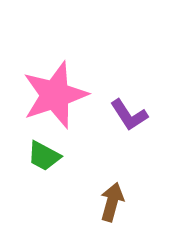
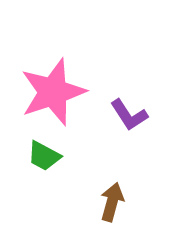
pink star: moved 2 px left, 3 px up
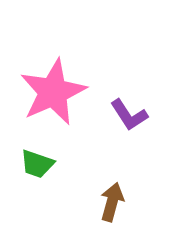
pink star: rotated 6 degrees counterclockwise
green trapezoid: moved 7 px left, 8 px down; rotated 9 degrees counterclockwise
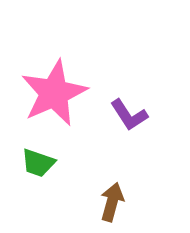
pink star: moved 1 px right, 1 px down
green trapezoid: moved 1 px right, 1 px up
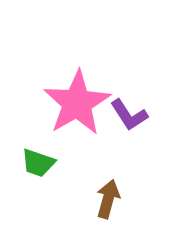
pink star: moved 23 px right, 10 px down; rotated 6 degrees counterclockwise
brown arrow: moved 4 px left, 3 px up
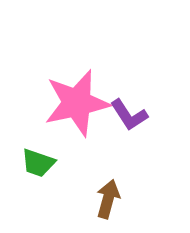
pink star: rotated 18 degrees clockwise
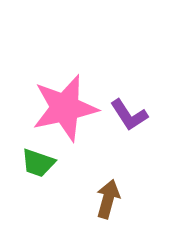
pink star: moved 12 px left, 5 px down
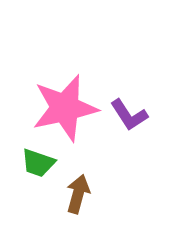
brown arrow: moved 30 px left, 5 px up
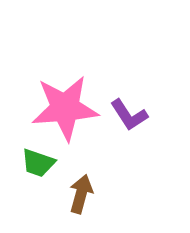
pink star: rotated 8 degrees clockwise
brown arrow: moved 3 px right
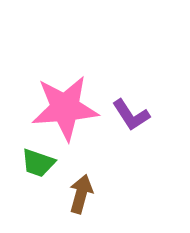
purple L-shape: moved 2 px right
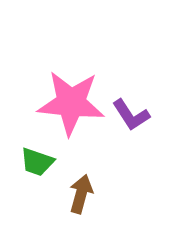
pink star: moved 6 px right, 5 px up; rotated 10 degrees clockwise
green trapezoid: moved 1 px left, 1 px up
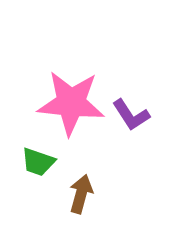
green trapezoid: moved 1 px right
